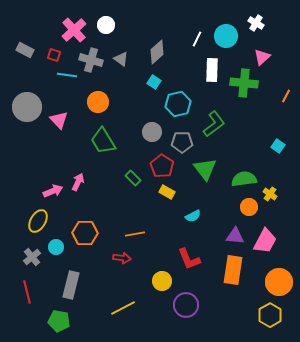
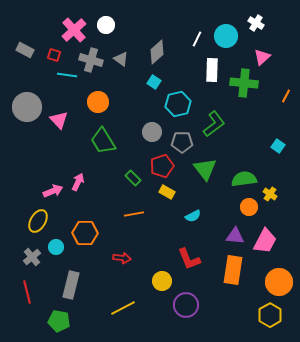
red pentagon at (162, 166): rotated 20 degrees clockwise
orange line at (135, 234): moved 1 px left, 20 px up
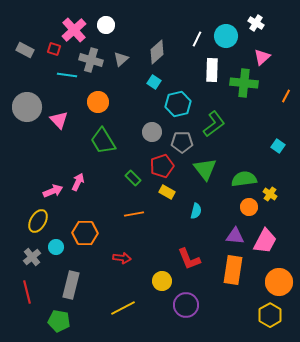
red square at (54, 55): moved 6 px up
gray triangle at (121, 59): rotated 42 degrees clockwise
cyan semicircle at (193, 216): moved 3 px right, 5 px up; rotated 49 degrees counterclockwise
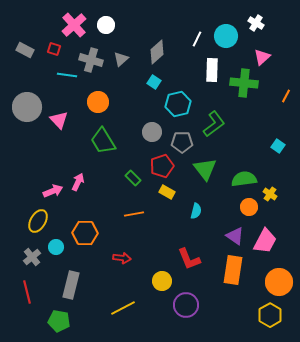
pink cross at (74, 30): moved 5 px up
purple triangle at (235, 236): rotated 30 degrees clockwise
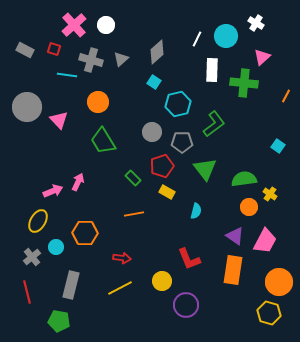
yellow line at (123, 308): moved 3 px left, 20 px up
yellow hexagon at (270, 315): moved 1 px left, 2 px up; rotated 15 degrees counterclockwise
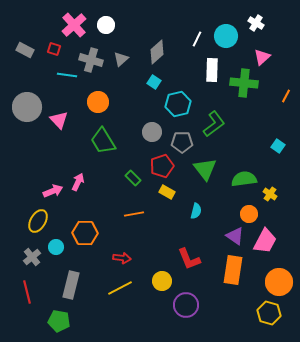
orange circle at (249, 207): moved 7 px down
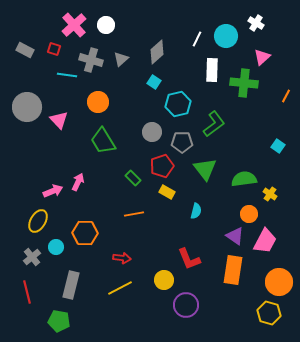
yellow circle at (162, 281): moved 2 px right, 1 px up
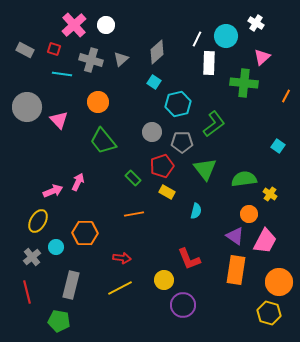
white rectangle at (212, 70): moved 3 px left, 7 px up
cyan line at (67, 75): moved 5 px left, 1 px up
green trapezoid at (103, 141): rotated 8 degrees counterclockwise
orange rectangle at (233, 270): moved 3 px right
purple circle at (186, 305): moved 3 px left
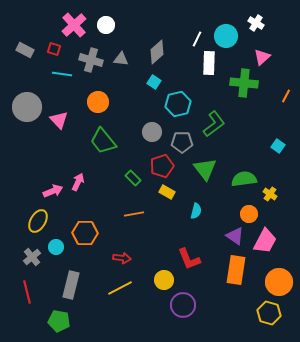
gray triangle at (121, 59): rotated 49 degrees clockwise
